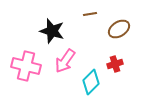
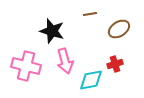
pink arrow: rotated 50 degrees counterclockwise
cyan diamond: moved 2 px up; rotated 35 degrees clockwise
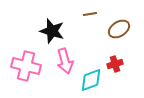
cyan diamond: rotated 10 degrees counterclockwise
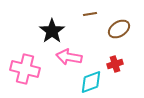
black star: rotated 20 degrees clockwise
pink arrow: moved 4 px right, 4 px up; rotated 115 degrees clockwise
pink cross: moved 1 px left, 3 px down
cyan diamond: moved 2 px down
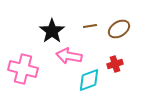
brown line: moved 12 px down
pink arrow: moved 1 px up
pink cross: moved 2 px left
cyan diamond: moved 2 px left, 2 px up
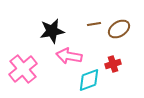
brown line: moved 4 px right, 2 px up
black star: rotated 25 degrees clockwise
red cross: moved 2 px left
pink cross: rotated 36 degrees clockwise
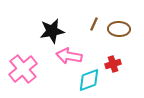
brown line: rotated 56 degrees counterclockwise
brown ellipse: rotated 35 degrees clockwise
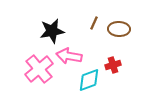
brown line: moved 1 px up
red cross: moved 1 px down
pink cross: moved 16 px right
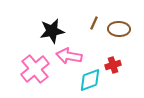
pink cross: moved 4 px left
cyan diamond: moved 1 px right
